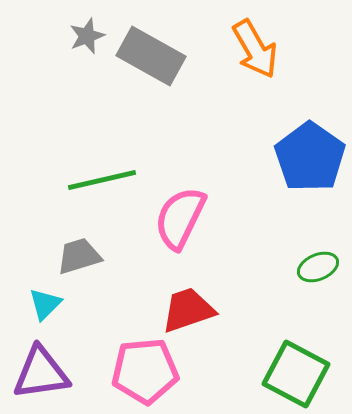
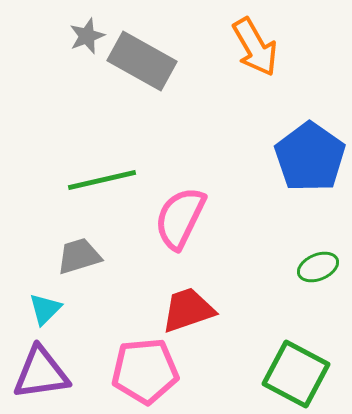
orange arrow: moved 2 px up
gray rectangle: moved 9 px left, 5 px down
cyan triangle: moved 5 px down
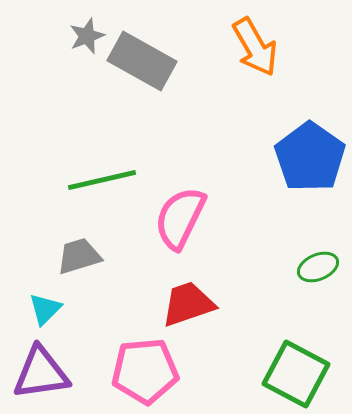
red trapezoid: moved 6 px up
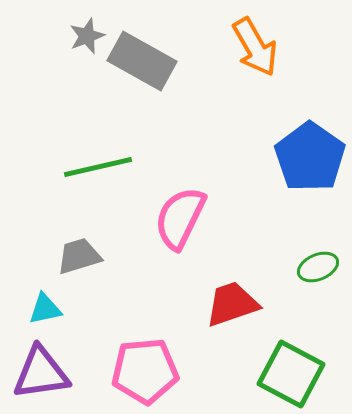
green line: moved 4 px left, 13 px up
red trapezoid: moved 44 px right
cyan triangle: rotated 33 degrees clockwise
green square: moved 5 px left
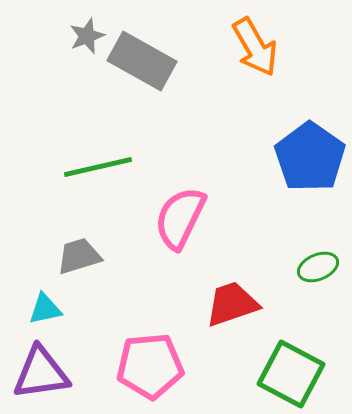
pink pentagon: moved 5 px right, 5 px up
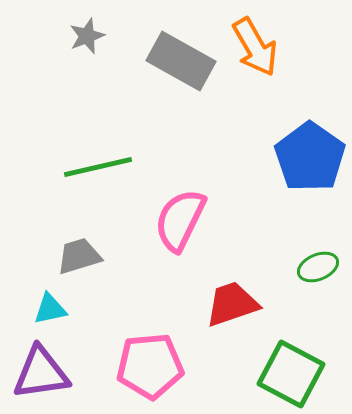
gray rectangle: moved 39 px right
pink semicircle: moved 2 px down
cyan triangle: moved 5 px right
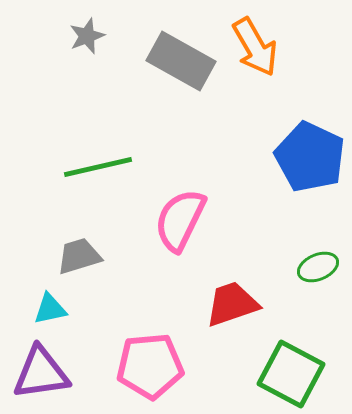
blue pentagon: rotated 10 degrees counterclockwise
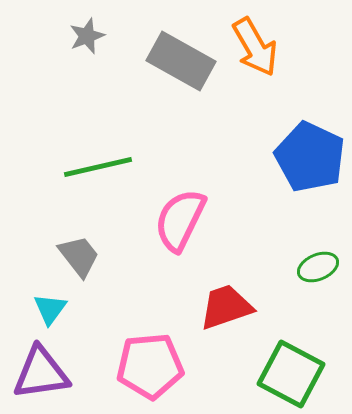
gray trapezoid: rotated 69 degrees clockwise
red trapezoid: moved 6 px left, 3 px down
cyan triangle: rotated 42 degrees counterclockwise
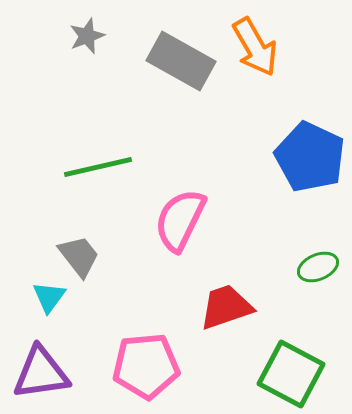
cyan triangle: moved 1 px left, 12 px up
pink pentagon: moved 4 px left
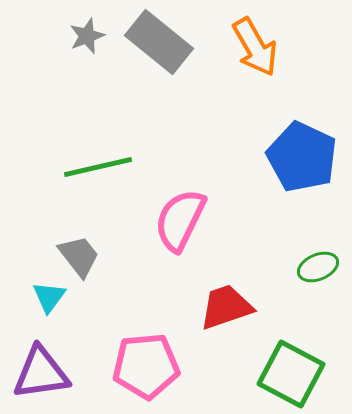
gray rectangle: moved 22 px left, 19 px up; rotated 10 degrees clockwise
blue pentagon: moved 8 px left
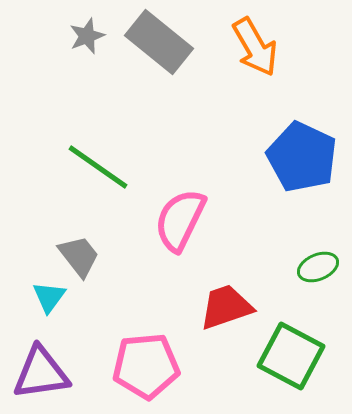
green line: rotated 48 degrees clockwise
green square: moved 18 px up
